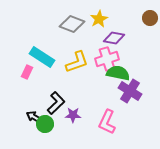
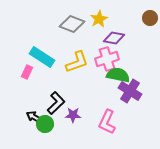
green semicircle: moved 2 px down
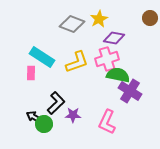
pink rectangle: moved 4 px right, 1 px down; rotated 24 degrees counterclockwise
green circle: moved 1 px left
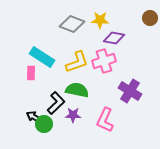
yellow star: moved 1 px right, 1 px down; rotated 30 degrees clockwise
pink cross: moved 3 px left, 2 px down
green semicircle: moved 41 px left, 15 px down
pink L-shape: moved 2 px left, 2 px up
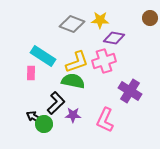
cyan rectangle: moved 1 px right, 1 px up
green semicircle: moved 4 px left, 9 px up
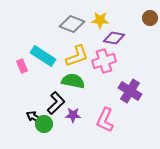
yellow L-shape: moved 6 px up
pink rectangle: moved 9 px left, 7 px up; rotated 24 degrees counterclockwise
